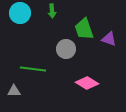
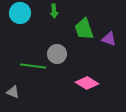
green arrow: moved 2 px right
gray circle: moved 9 px left, 5 px down
green line: moved 3 px up
gray triangle: moved 1 px left, 1 px down; rotated 24 degrees clockwise
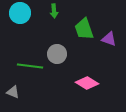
green line: moved 3 px left
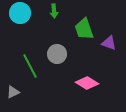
purple triangle: moved 4 px down
green line: rotated 55 degrees clockwise
gray triangle: rotated 48 degrees counterclockwise
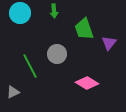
purple triangle: rotated 49 degrees clockwise
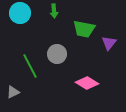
green trapezoid: rotated 60 degrees counterclockwise
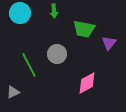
green line: moved 1 px left, 1 px up
pink diamond: rotated 60 degrees counterclockwise
